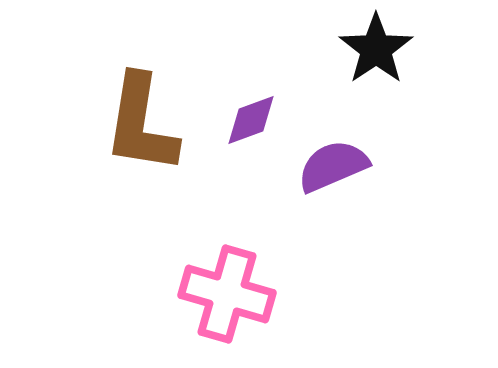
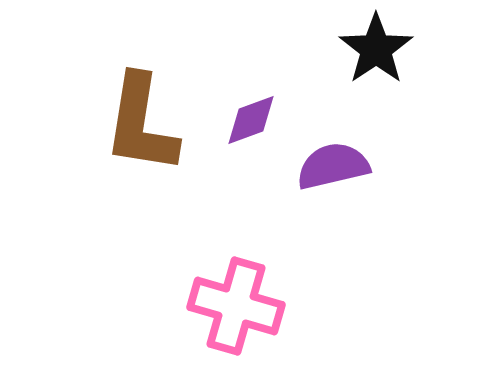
purple semicircle: rotated 10 degrees clockwise
pink cross: moved 9 px right, 12 px down
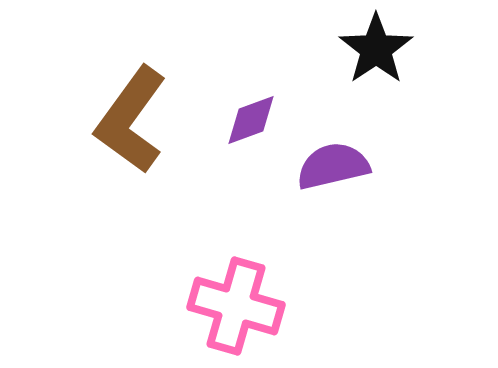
brown L-shape: moved 10 px left, 4 px up; rotated 27 degrees clockwise
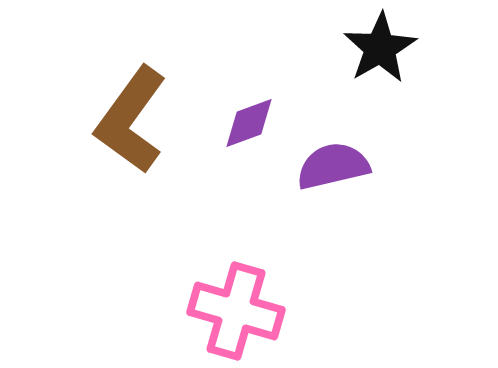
black star: moved 4 px right, 1 px up; rotated 4 degrees clockwise
purple diamond: moved 2 px left, 3 px down
pink cross: moved 5 px down
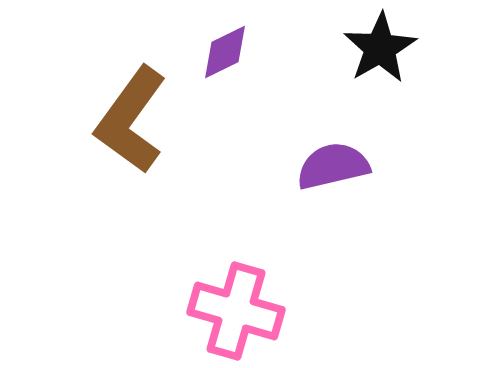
purple diamond: moved 24 px left, 71 px up; rotated 6 degrees counterclockwise
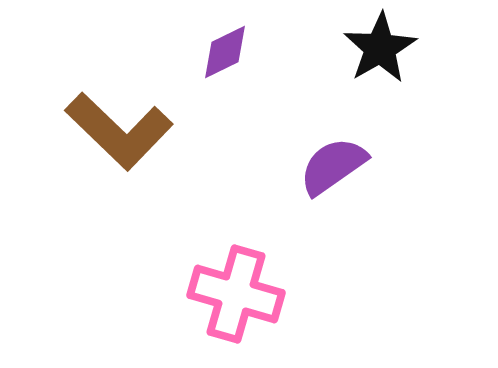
brown L-shape: moved 12 px left, 11 px down; rotated 82 degrees counterclockwise
purple semicircle: rotated 22 degrees counterclockwise
pink cross: moved 17 px up
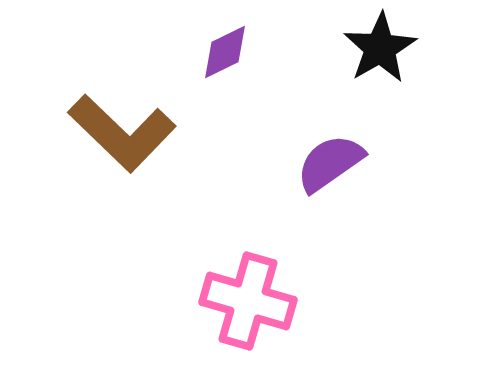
brown L-shape: moved 3 px right, 2 px down
purple semicircle: moved 3 px left, 3 px up
pink cross: moved 12 px right, 7 px down
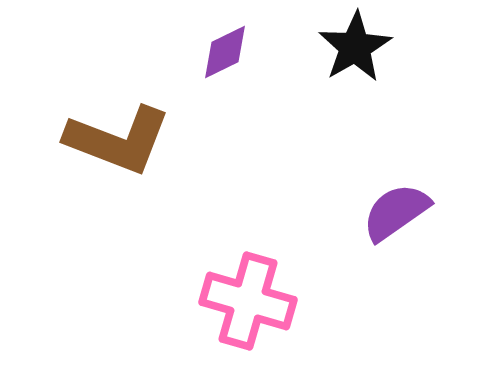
black star: moved 25 px left, 1 px up
brown L-shape: moved 4 px left, 7 px down; rotated 23 degrees counterclockwise
purple semicircle: moved 66 px right, 49 px down
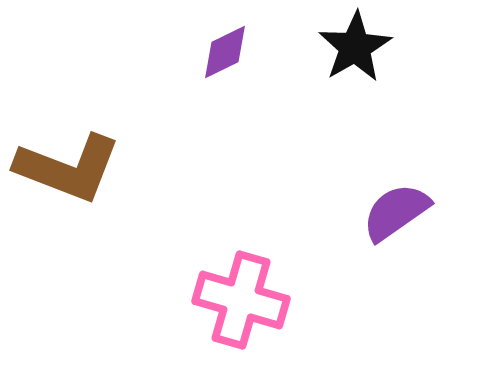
brown L-shape: moved 50 px left, 28 px down
pink cross: moved 7 px left, 1 px up
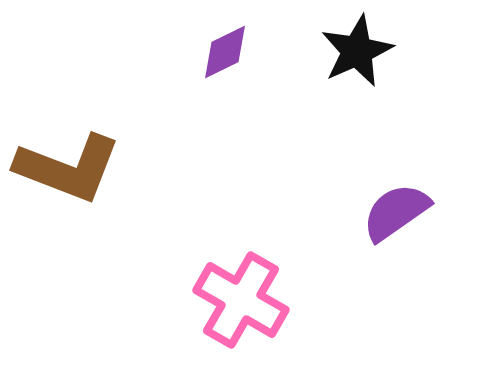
black star: moved 2 px right, 4 px down; rotated 6 degrees clockwise
pink cross: rotated 14 degrees clockwise
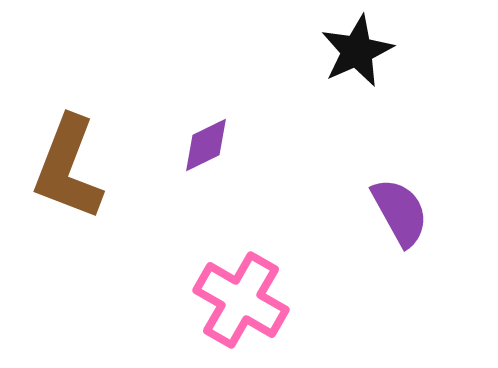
purple diamond: moved 19 px left, 93 px down
brown L-shape: rotated 90 degrees clockwise
purple semicircle: moved 4 px right; rotated 96 degrees clockwise
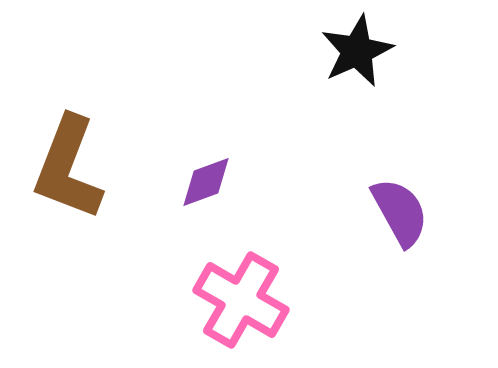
purple diamond: moved 37 px down; rotated 6 degrees clockwise
